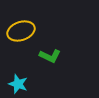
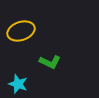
green L-shape: moved 6 px down
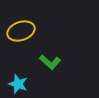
green L-shape: rotated 15 degrees clockwise
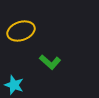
cyan star: moved 4 px left, 1 px down
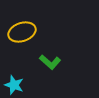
yellow ellipse: moved 1 px right, 1 px down
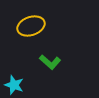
yellow ellipse: moved 9 px right, 6 px up
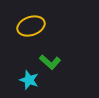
cyan star: moved 15 px right, 5 px up
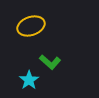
cyan star: rotated 18 degrees clockwise
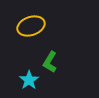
green L-shape: rotated 80 degrees clockwise
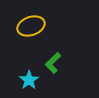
green L-shape: moved 3 px right, 1 px down; rotated 15 degrees clockwise
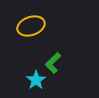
cyan star: moved 7 px right
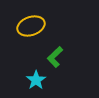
green L-shape: moved 2 px right, 6 px up
